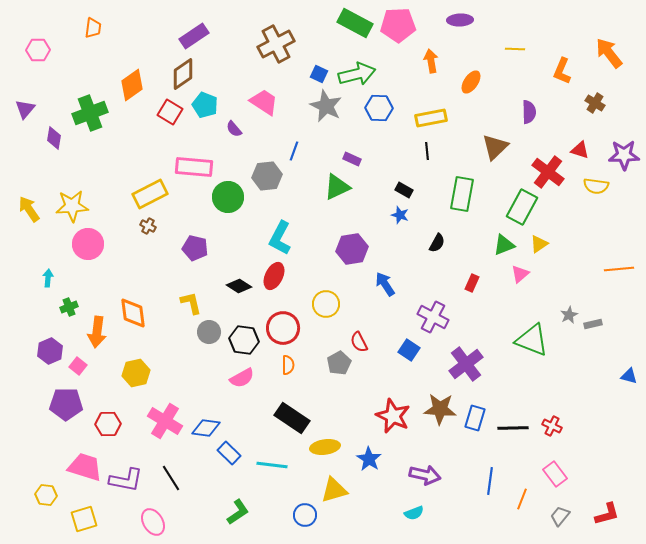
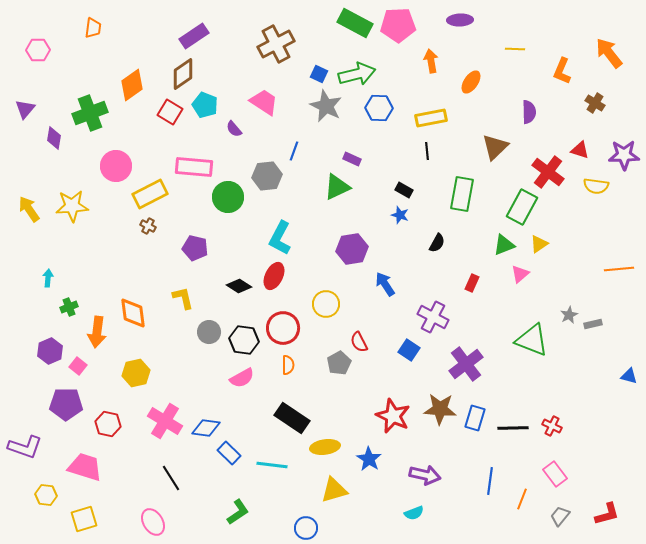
pink circle at (88, 244): moved 28 px right, 78 px up
yellow L-shape at (191, 303): moved 8 px left, 5 px up
red hexagon at (108, 424): rotated 15 degrees clockwise
purple L-shape at (126, 480): moved 101 px left, 33 px up; rotated 8 degrees clockwise
blue circle at (305, 515): moved 1 px right, 13 px down
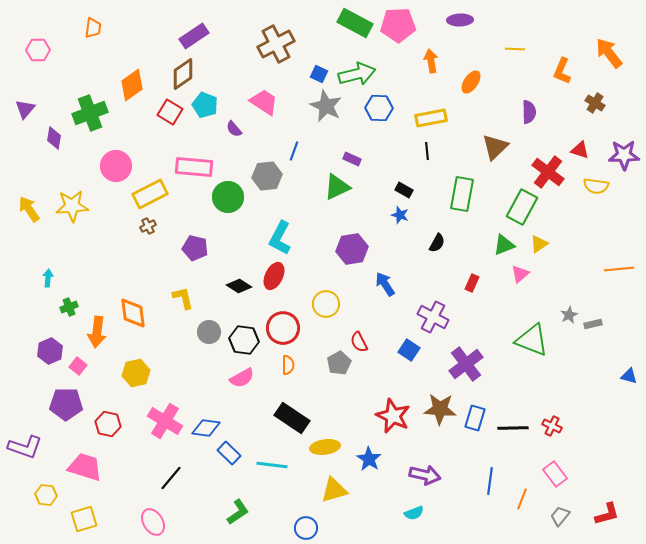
brown cross at (148, 226): rotated 35 degrees clockwise
black line at (171, 478): rotated 72 degrees clockwise
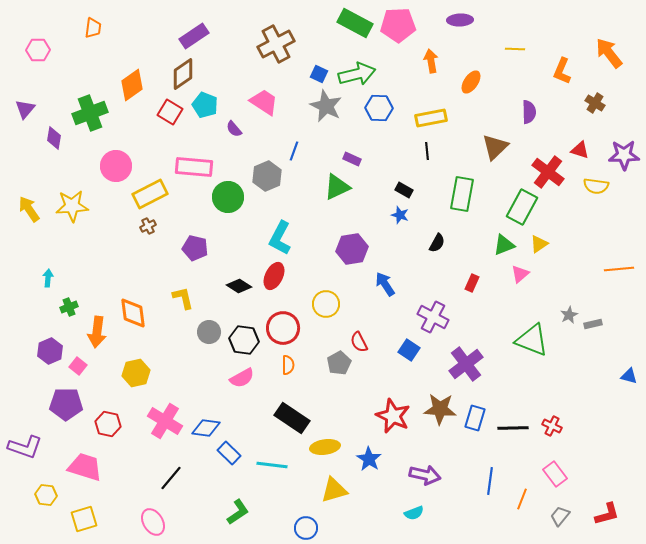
gray hexagon at (267, 176): rotated 16 degrees counterclockwise
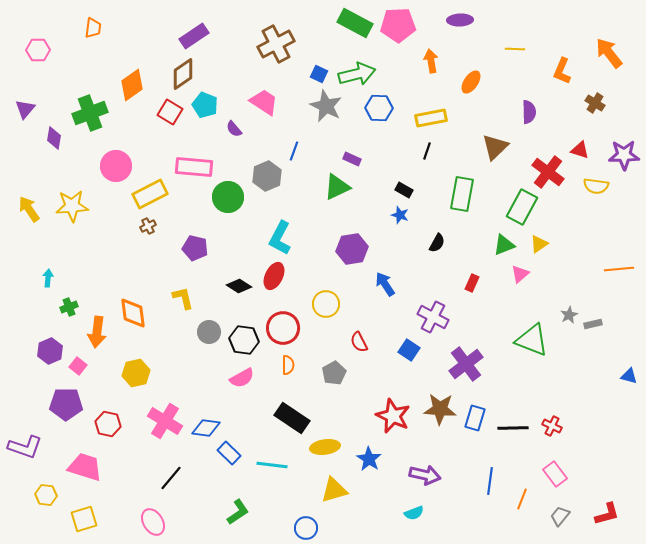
black line at (427, 151): rotated 24 degrees clockwise
gray pentagon at (339, 363): moved 5 px left, 10 px down
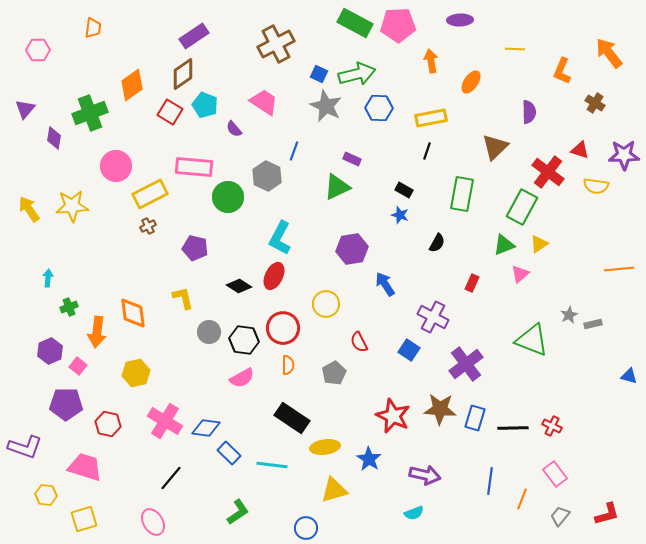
gray hexagon at (267, 176): rotated 12 degrees counterclockwise
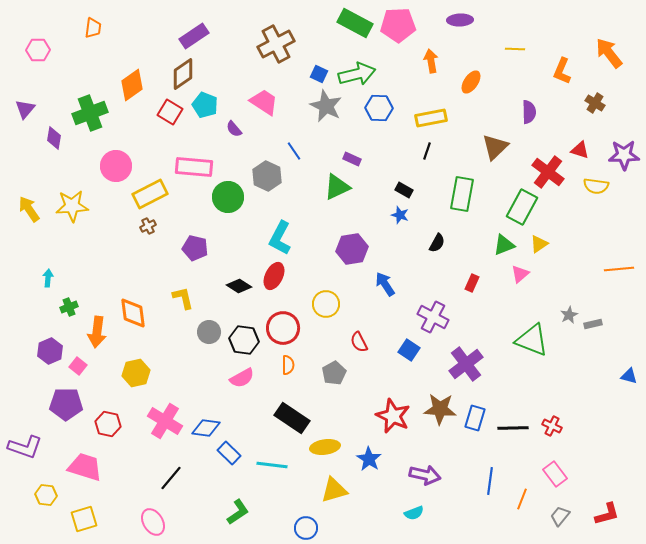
blue line at (294, 151): rotated 54 degrees counterclockwise
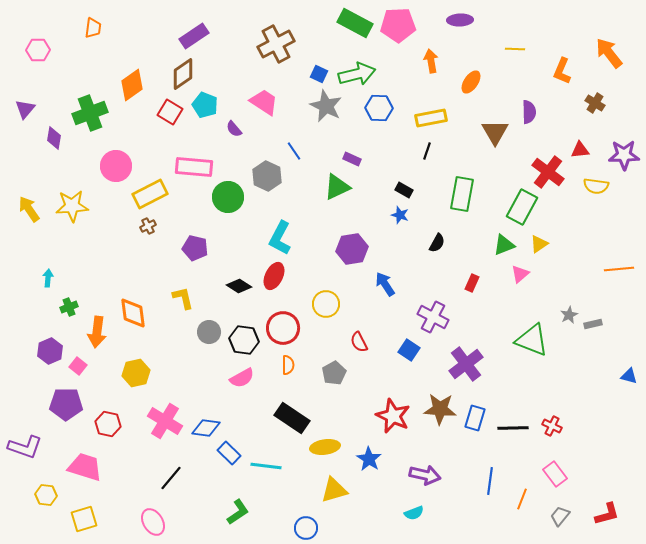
brown triangle at (495, 147): moved 15 px up; rotated 16 degrees counterclockwise
red triangle at (580, 150): rotated 24 degrees counterclockwise
cyan line at (272, 465): moved 6 px left, 1 px down
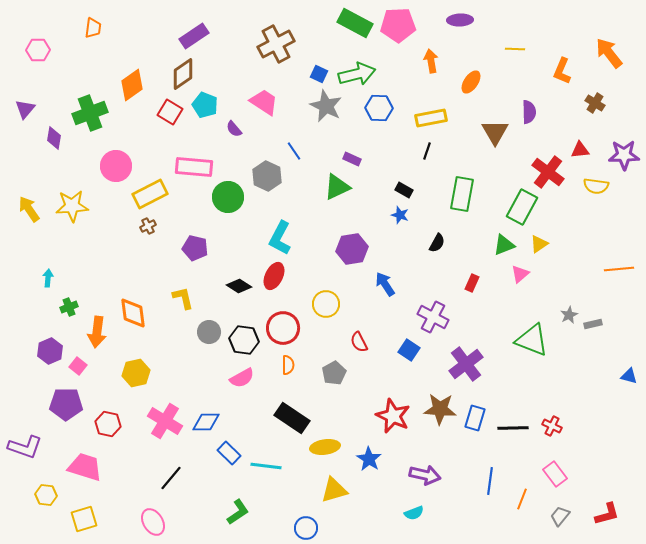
blue diamond at (206, 428): moved 6 px up; rotated 8 degrees counterclockwise
